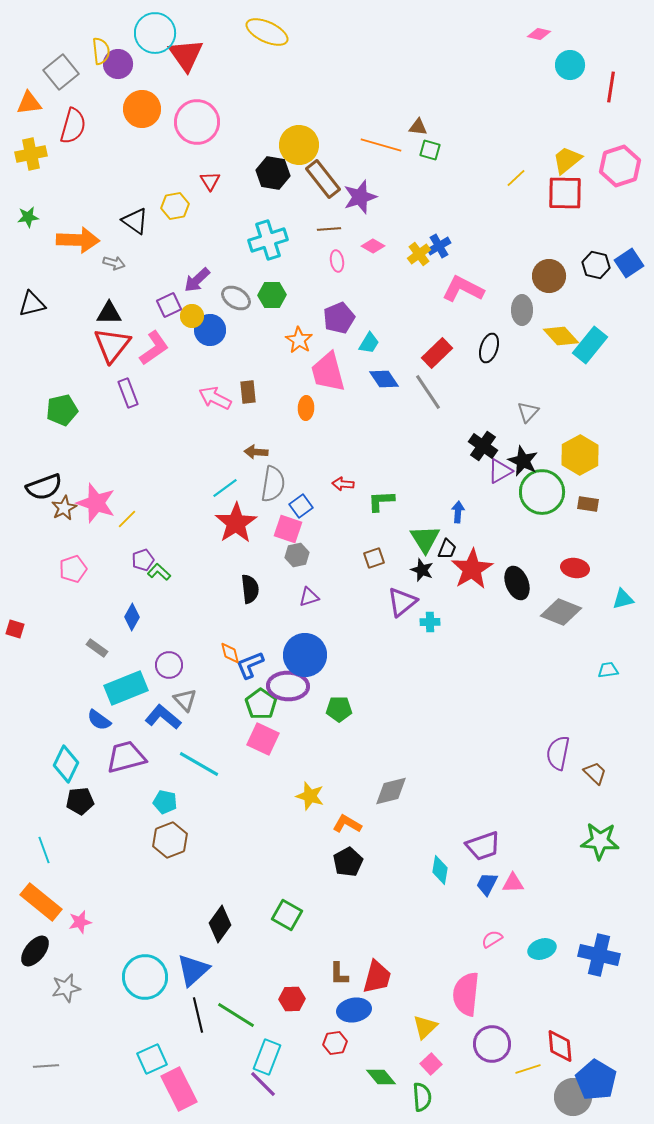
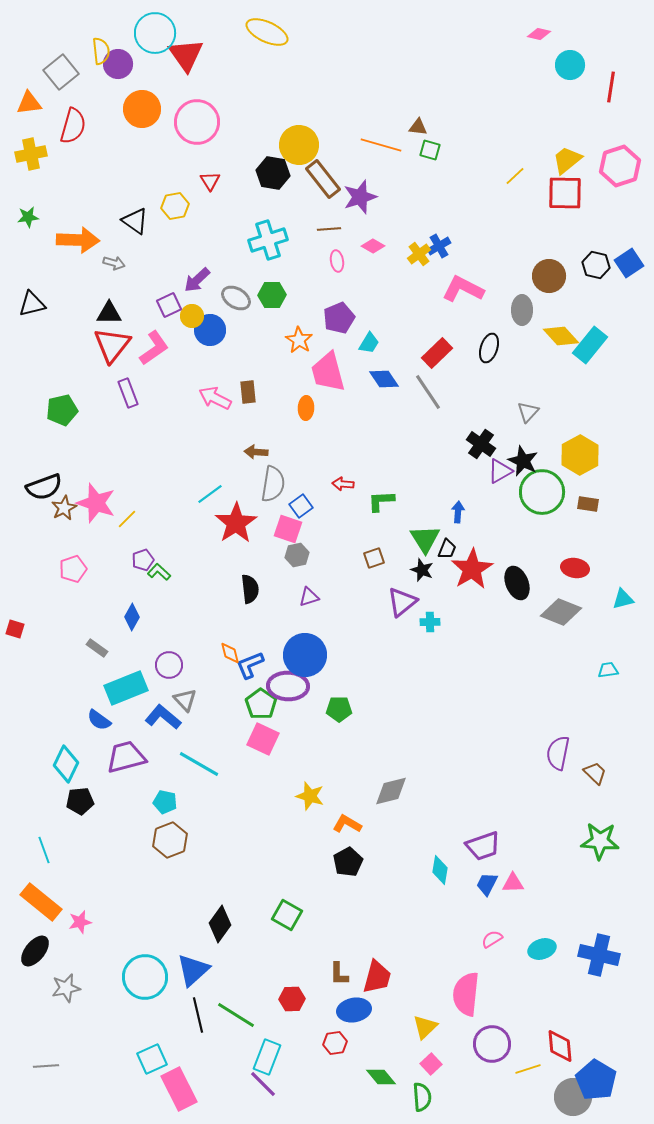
yellow line at (516, 178): moved 1 px left, 2 px up
black cross at (483, 446): moved 2 px left, 2 px up
cyan line at (225, 488): moved 15 px left, 6 px down
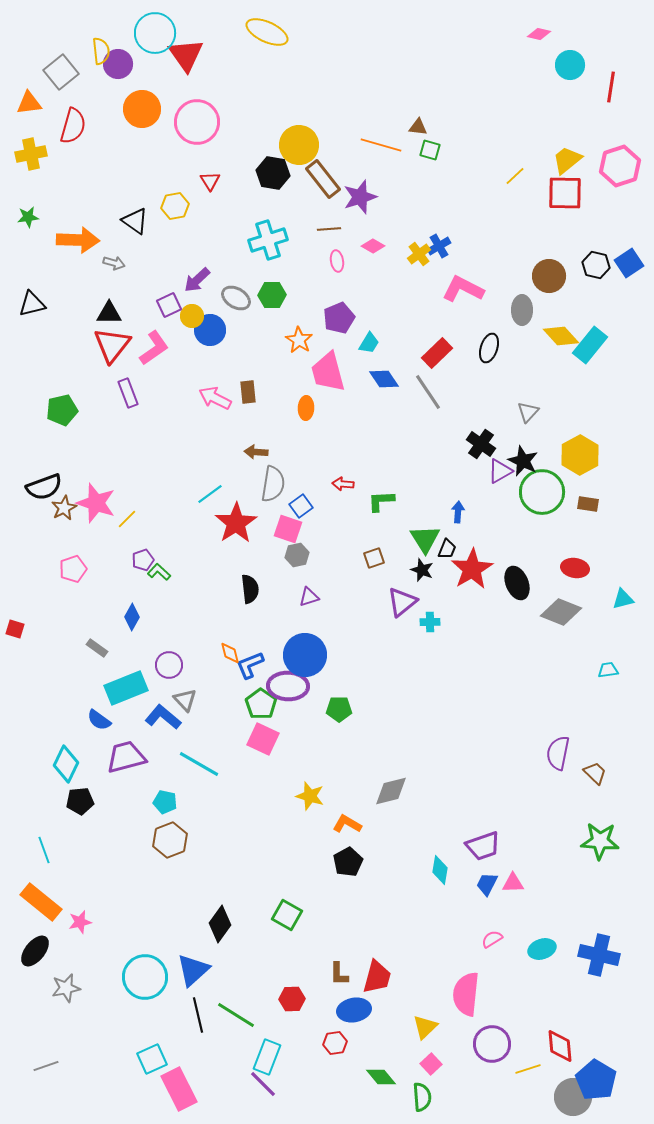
gray line at (46, 1066): rotated 15 degrees counterclockwise
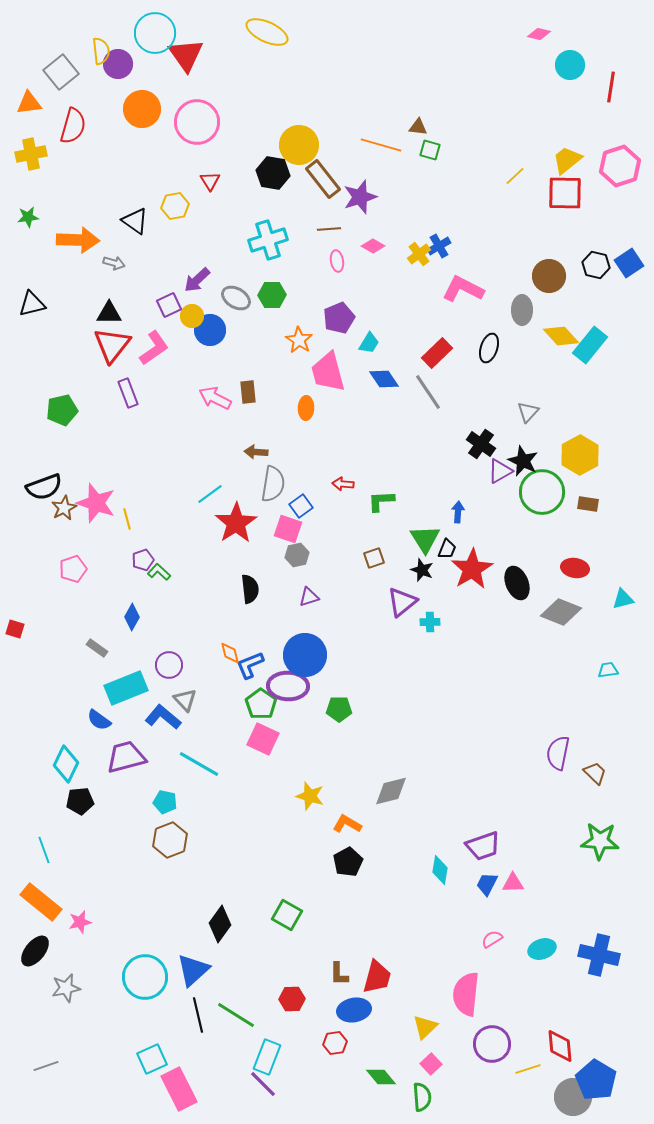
yellow line at (127, 519): rotated 60 degrees counterclockwise
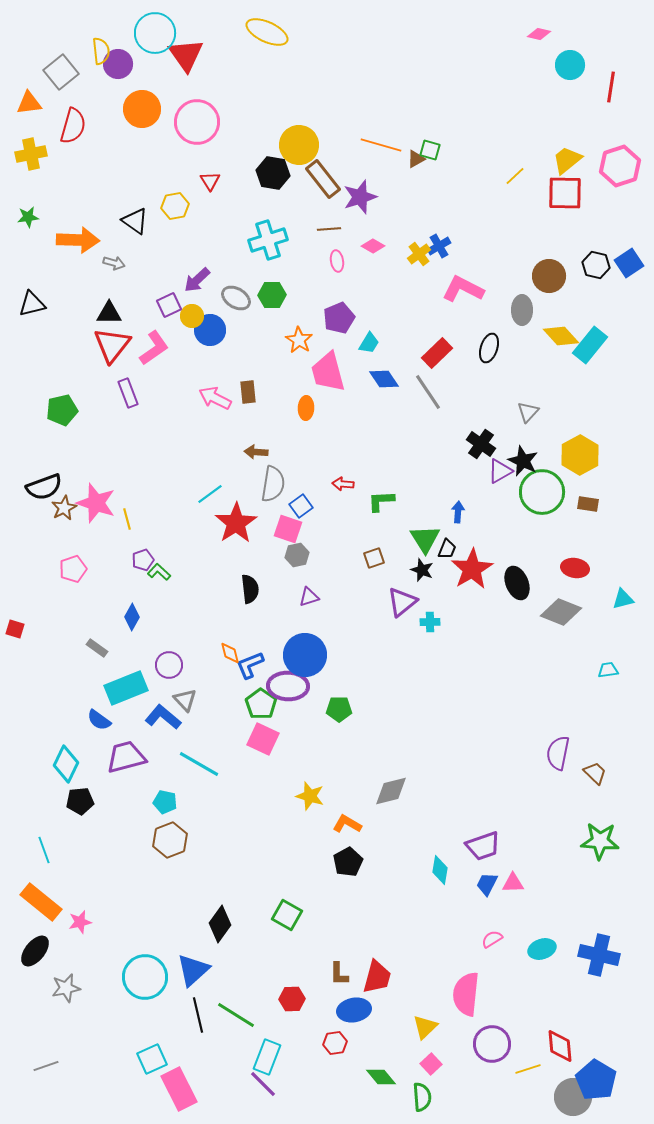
brown triangle at (418, 127): moved 2 px left, 32 px down; rotated 36 degrees counterclockwise
